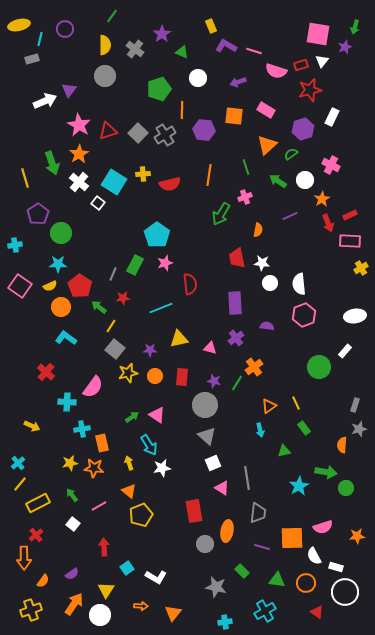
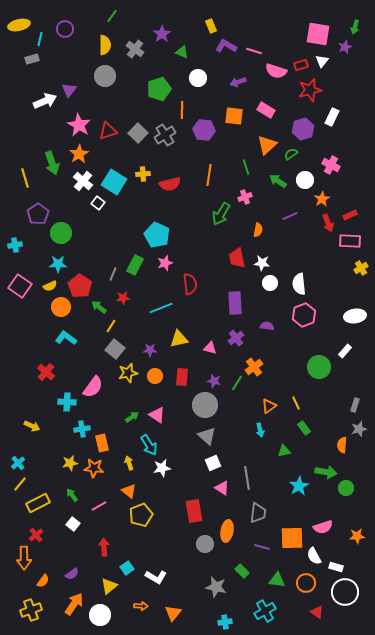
white cross at (79, 182): moved 4 px right, 1 px up
cyan pentagon at (157, 235): rotated 10 degrees counterclockwise
yellow triangle at (106, 590): moved 3 px right, 4 px up; rotated 18 degrees clockwise
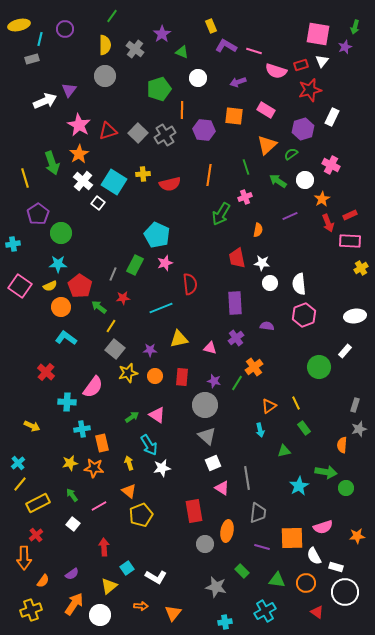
cyan cross at (15, 245): moved 2 px left, 1 px up
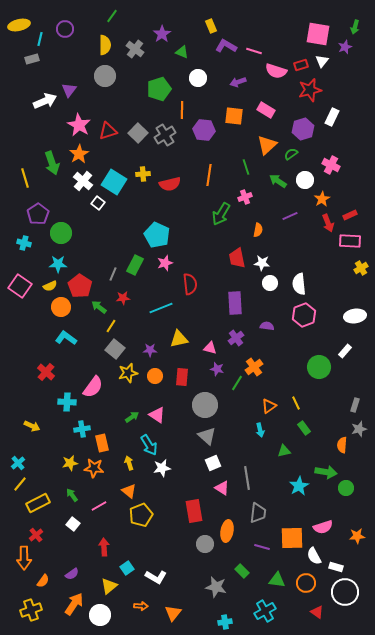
cyan cross at (13, 244): moved 11 px right, 1 px up; rotated 24 degrees clockwise
purple star at (214, 381): moved 3 px right, 12 px up
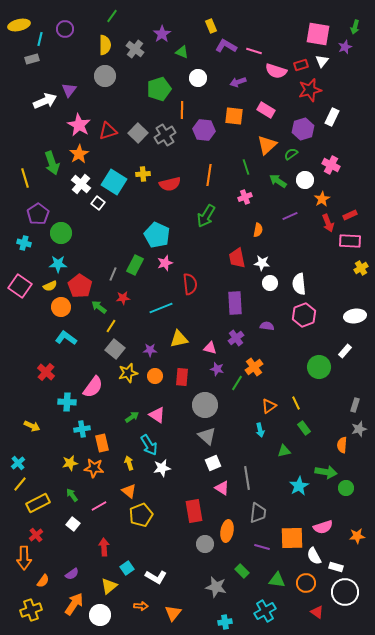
white cross at (83, 181): moved 2 px left, 3 px down
green arrow at (221, 214): moved 15 px left, 2 px down
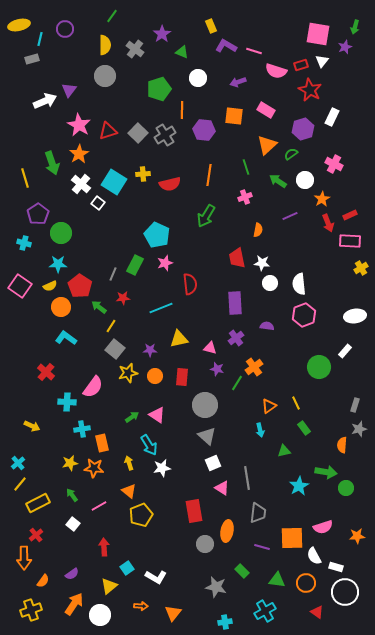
red star at (310, 90): rotated 30 degrees counterclockwise
pink cross at (331, 165): moved 3 px right, 1 px up
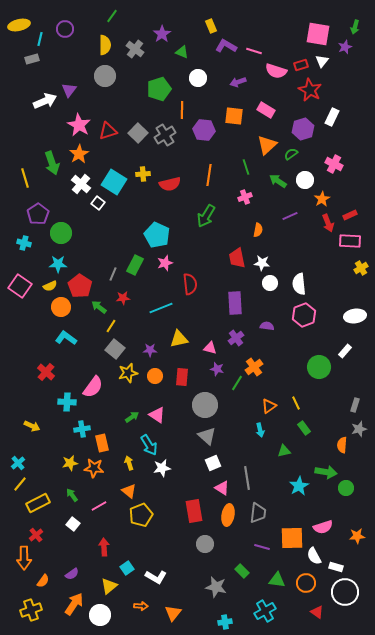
orange ellipse at (227, 531): moved 1 px right, 16 px up
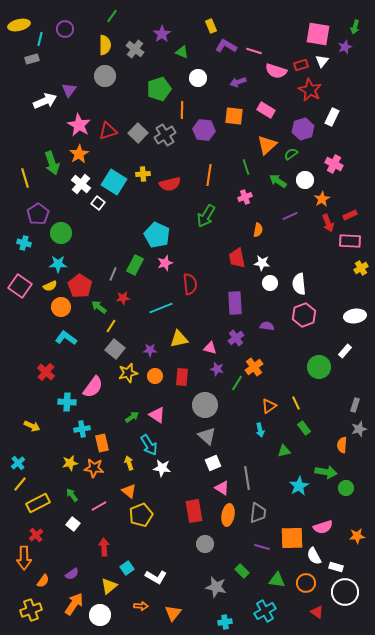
white star at (162, 468): rotated 18 degrees clockwise
